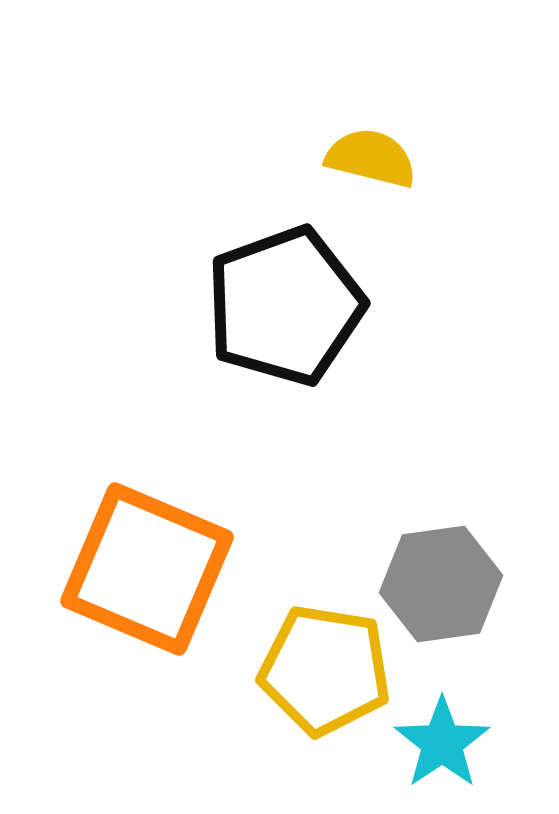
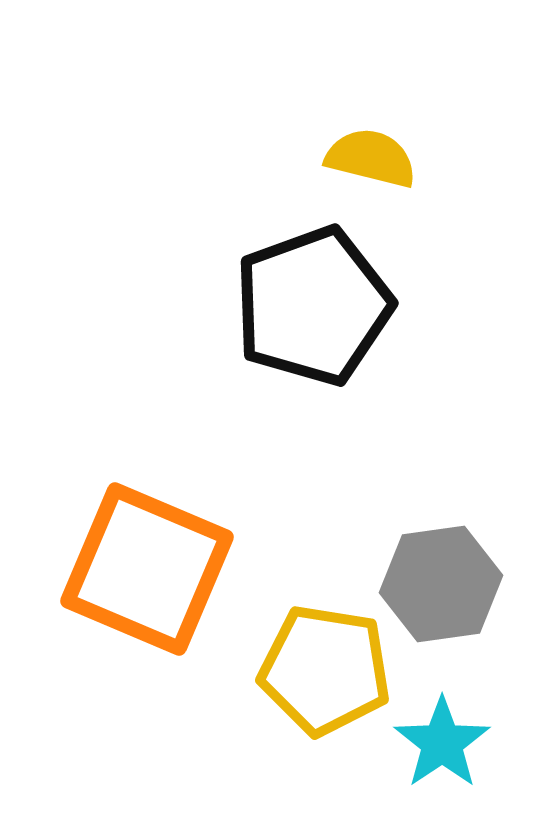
black pentagon: moved 28 px right
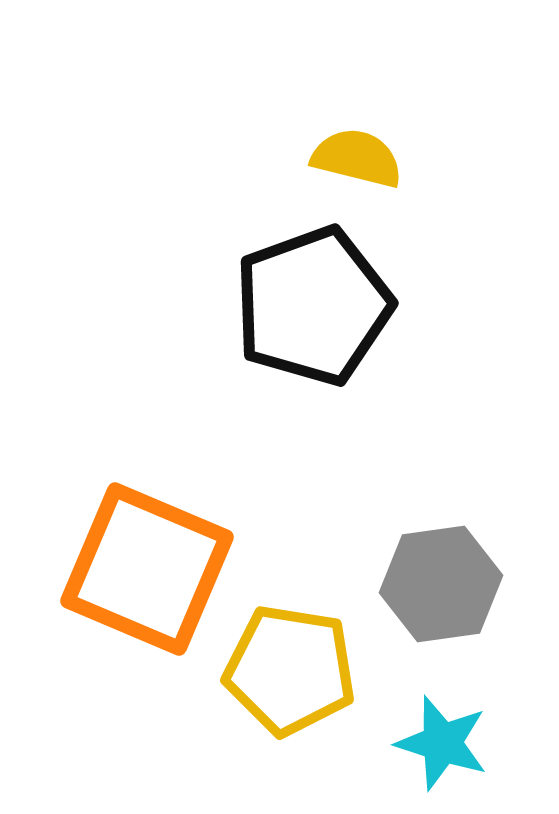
yellow semicircle: moved 14 px left
yellow pentagon: moved 35 px left
cyan star: rotated 20 degrees counterclockwise
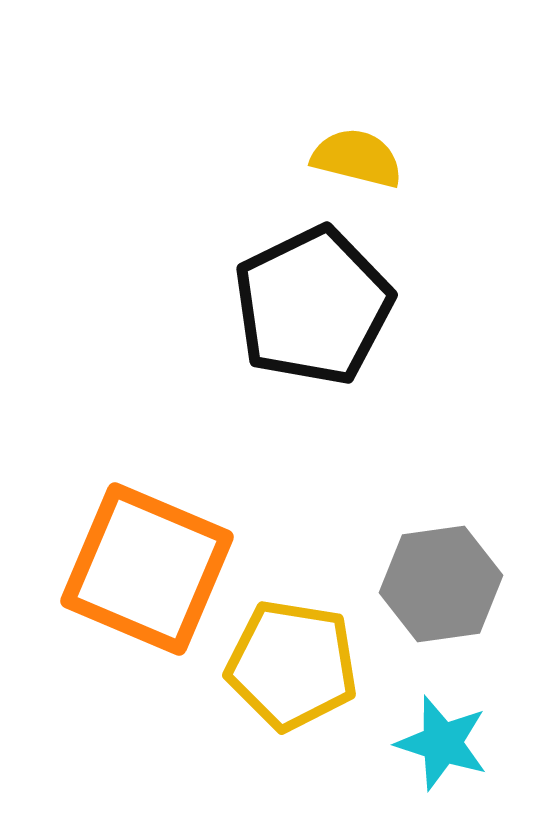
black pentagon: rotated 6 degrees counterclockwise
yellow pentagon: moved 2 px right, 5 px up
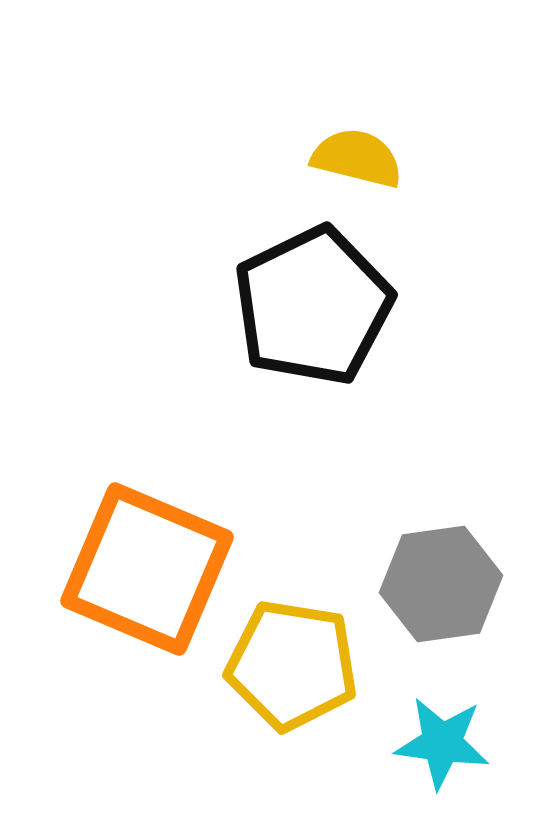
cyan star: rotated 10 degrees counterclockwise
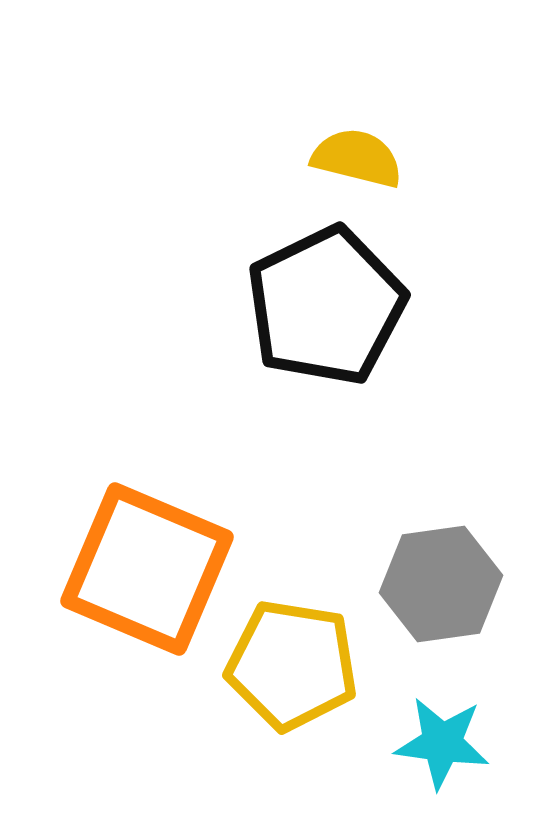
black pentagon: moved 13 px right
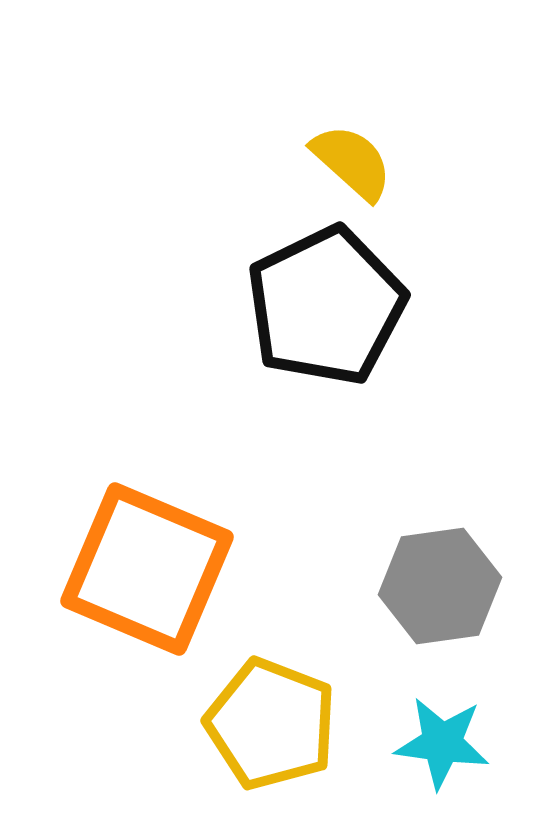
yellow semicircle: moved 5 px left, 4 px down; rotated 28 degrees clockwise
gray hexagon: moved 1 px left, 2 px down
yellow pentagon: moved 21 px left, 59 px down; rotated 12 degrees clockwise
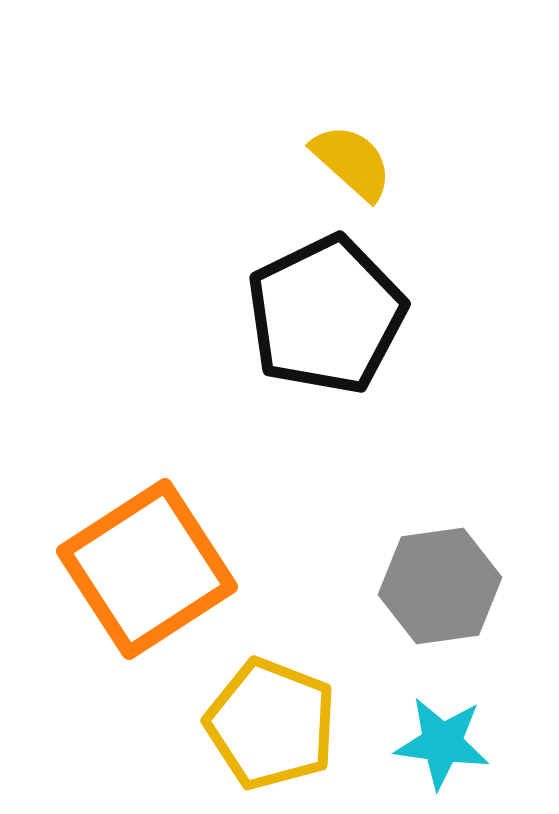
black pentagon: moved 9 px down
orange square: rotated 34 degrees clockwise
